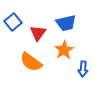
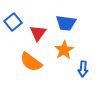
blue trapezoid: rotated 20 degrees clockwise
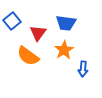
blue square: moved 1 px left, 1 px up
orange semicircle: moved 3 px left, 6 px up
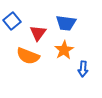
orange semicircle: rotated 15 degrees counterclockwise
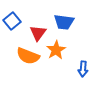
blue trapezoid: moved 2 px left, 1 px up
orange star: moved 8 px left
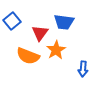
red triangle: moved 2 px right
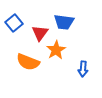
blue square: moved 2 px right, 2 px down
orange semicircle: moved 6 px down
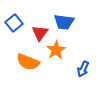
blue arrow: rotated 21 degrees clockwise
